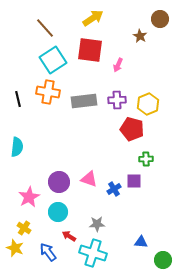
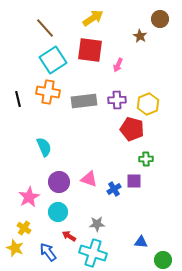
cyan semicircle: moved 27 px right; rotated 30 degrees counterclockwise
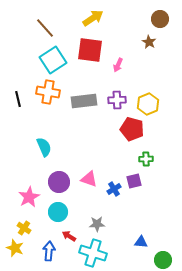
brown star: moved 9 px right, 6 px down
purple square: rotated 14 degrees counterclockwise
blue arrow: moved 1 px right, 1 px up; rotated 42 degrees clockwise
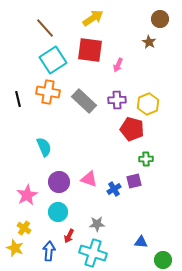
gray rectangle: rotated 50 degrees clockwise
pink star: moved 2 px left, 2 px up
red arrow: rotated 96 degrees counterclockwise
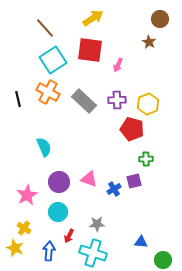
orange cross: rotated 20 degrees clockwise
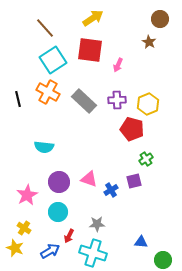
cyan semicircle: rotated 120 degrees clockwise
green cross: rotated 32 degrees counterclockwise
blue cross: moved 3 px left, 1 px down
blue arrow: moved 1 px right; rotated 54 degrees clockwise
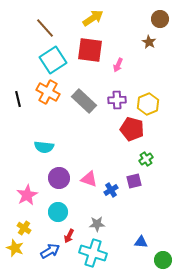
purple circle: moved 4 px up
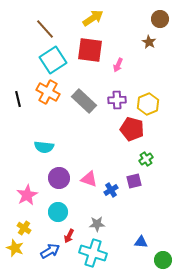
brown line: moved 1 px down
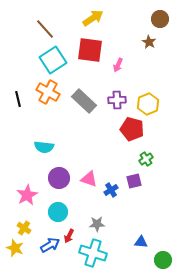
blue arrow: moved 6 px up
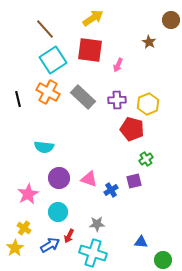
brown circle: moved 11 px right, 1 px down
gray rectangle: moved 1 px left, 4 px up
pink star: moved 1 px right, 1 px up
yellow star: rotated 18 degrees clockwise
